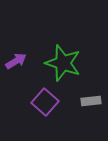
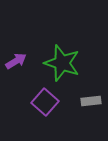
green star: moved 1 px left
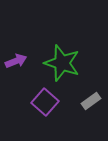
purple arrow: rotated 10 degrees clockwise
gray rectangle: rotated 30 degrees counterclockwise
